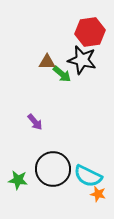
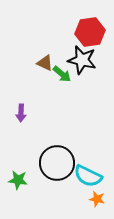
brown triangle: moved 2 px left, 1 px down; rotated 24 degrees clockwise
purple arrow: moved 14 px left, 9 px up; rotated 42 degrees clockwise
black circle: moved 4 px right, 6 px up
orange star: moved 1 px left, 5 px down
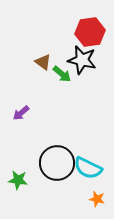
brown triangle: moved 2 px left, 1 px up; rotated 12 degrees clockwise
purple arrow: rotated 48 degrees clockwise
cyan semicircle: moved 8 px up
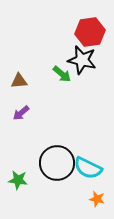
brown triangle: moved 24 px left, 19 px down; rotated 42 degrees counterclockwise
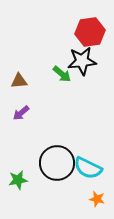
black star: moved 1 px down; rotated 20 degrees counterclockwise
green star: rotated 18 degrees counterclockwise
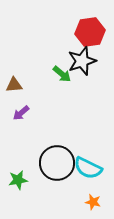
black star: rotated 12 degrees counterclockwise
brown triangle: moved 5 px left, 4 px down
orange star: moved 4 px left, 3 px down
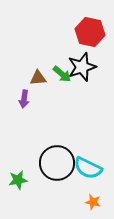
red hexagon: rotated 20 degrees clockwise
black star: moved 6 px down
brown triangle: moved 24 px right, 7 px up
purple arrow: moved 3 px right, 14 px up; rotated 42 degrees counterclockwise
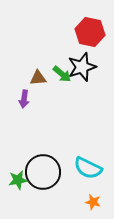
black circle: moved 14 px left, 9 px down
